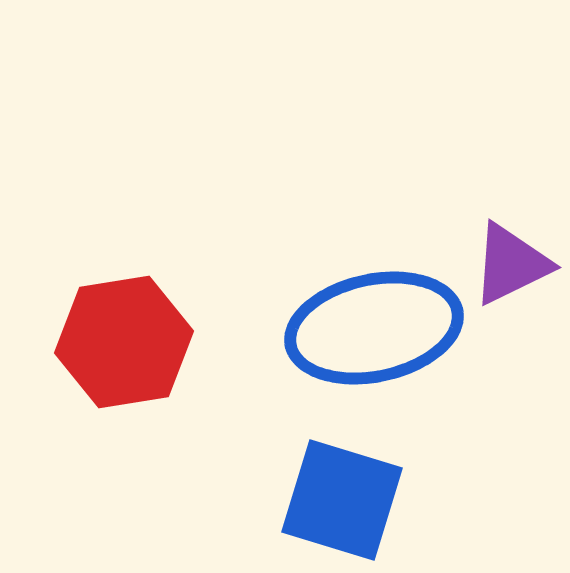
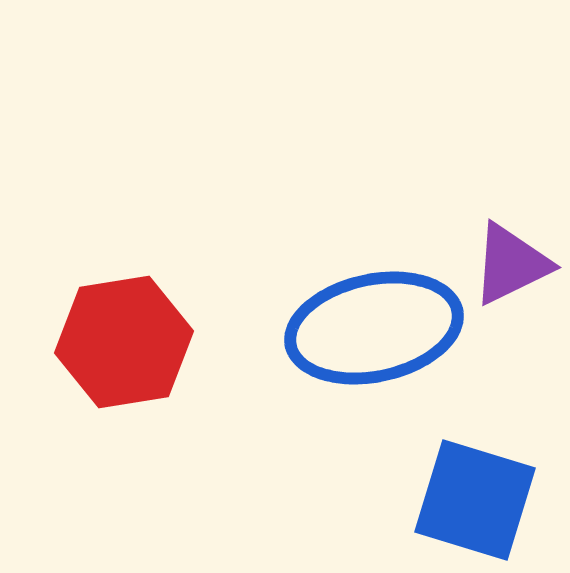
blue square: moved 133 px right
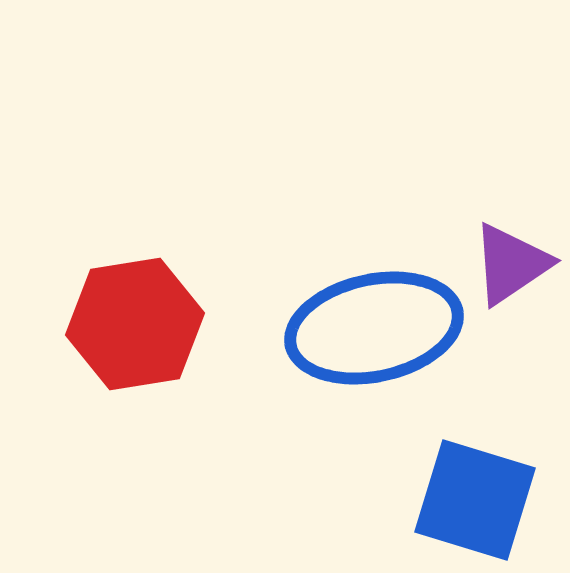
purple triangle: rotated 8 degrees counterclockwise
red hexagon: moved 11 px right, 18 px up
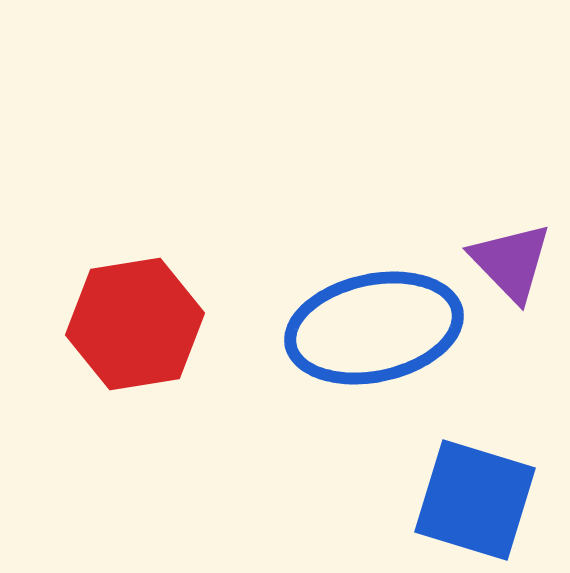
purple triangle: moved 2 px up; rotated 40 degrees counterclockwise
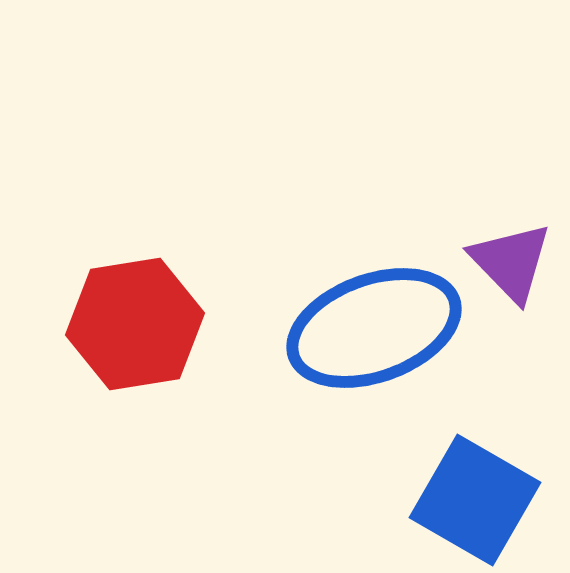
blue ellipse: rotated 8 degrees counterclockwise
blue square: rotated 13 degrees clockwise
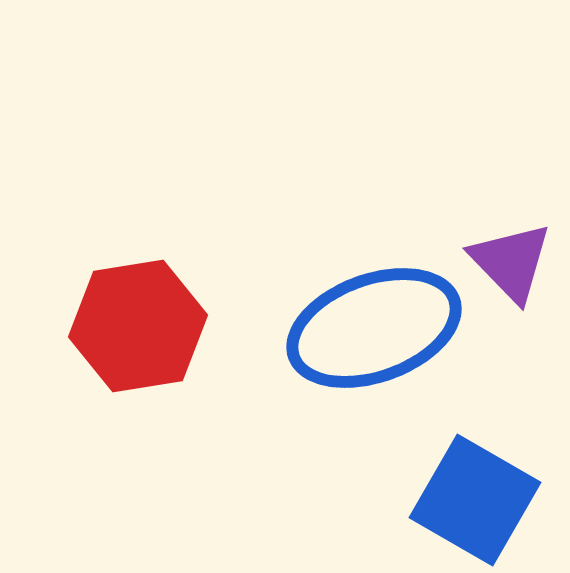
red hexagon: moved 3 px right, 2 px down
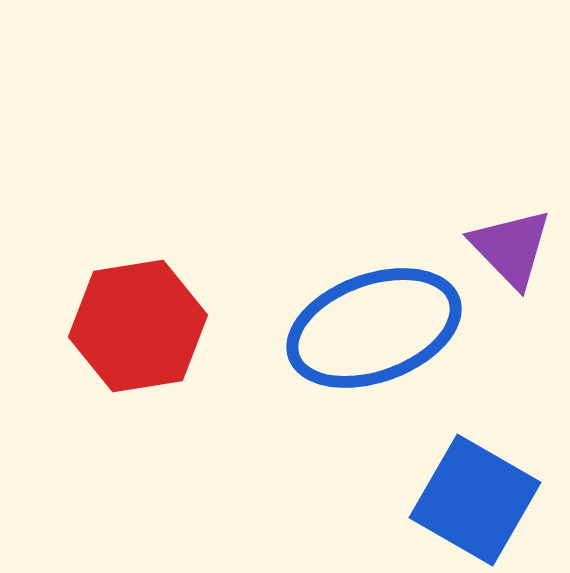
purple triangle: moved 14 px up
